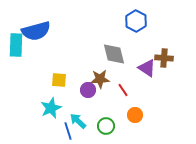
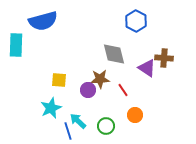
blue semicircle: moved 7 px right, 10 px up
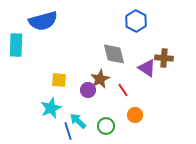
brown star: rotated 24 degrees counterclockwise
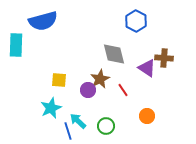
orange circle: moved 12 px right, 1 px down
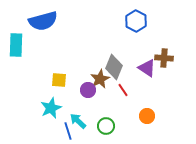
gray diamond: moved 13 px down; rotated 35 degrees clockwise
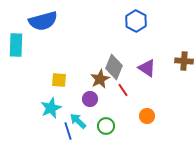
brown cross: moved 20 px right, 3 px down
purple circle: moved 2 px right, 9 px down
